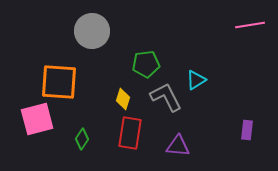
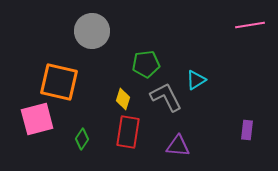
orange square: rotated 9 degrees clockwise
red rectangle: moved 2 px left, 1 px up
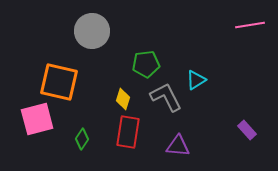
purple rectangle: rotated 48 degrees counterclockwise
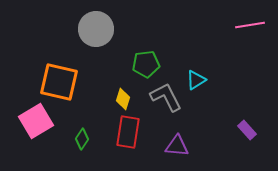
gray circle: moved 4 px right, 2 px up
pink square: moved 1 px left, 2 px down; rotated 16 degrees counterclockwise
purple triangle: moved 1 px left
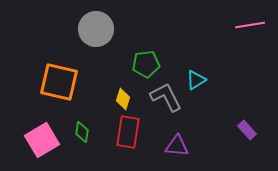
pink square: moved 6 px right, 19 px down
green diamond: moved 7 px up; rotated 25 degrees counterclockwise
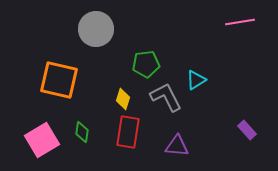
pink line: moved 10 px left, 3 px up
orange square: moved 2 px up
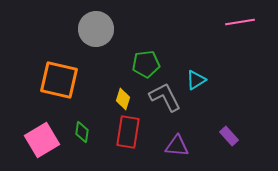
gray L-shape: moved 1 px left
purple rectangle: moved 18 px left, 6 px down
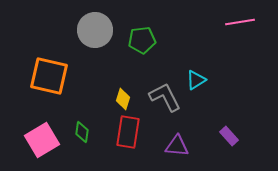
gray circle: moved 1 px left, 1 px down
green pentagon: moved 4 px left, 24 px up
orange square: moved 10 px left, 4 px up
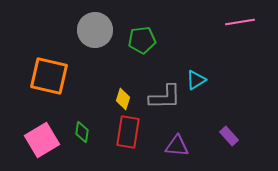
gray L-shape: rotated 116 degrees clockwise
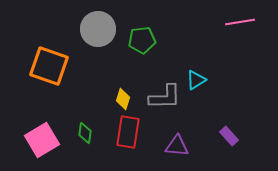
gray circle: moved 3 px right, 1 px up
orange square: moved 10 px up; rotated 6 degrees clockwise
green diamond: moved 3 px right, 1 px down
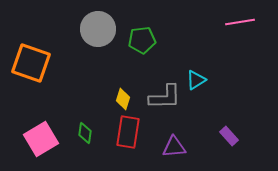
orange square: moved 18 px left, 3 px up
pink square: moved 1 px left, 1 px up
purple triangle: moved 3 px left, 1 px down; rotated 10 degrees counterclockwise
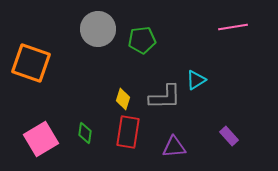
pink line: moved 7 px left, 5 px down
